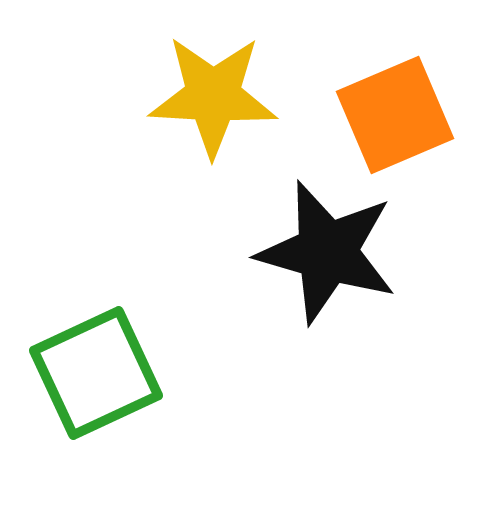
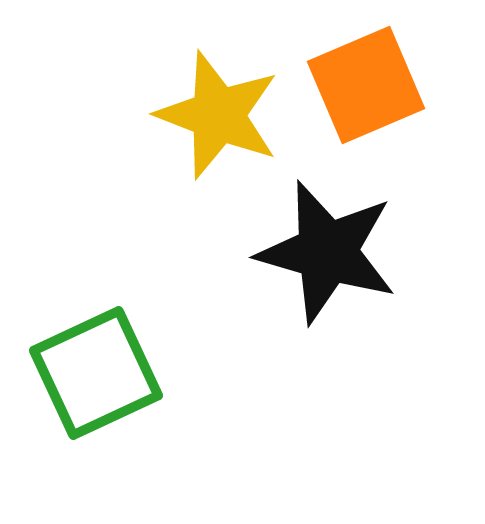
yellow star: moved 5 px right, 19 px down; rotated 18 degrees clockwise
orange square: moved 29 px left, 30 px up
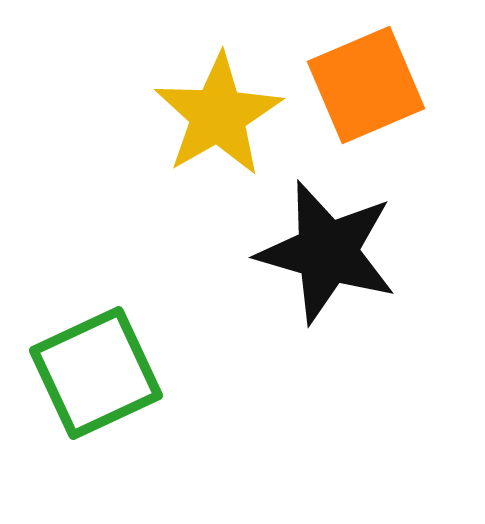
yellow star: rotated 21 degrees clockwise
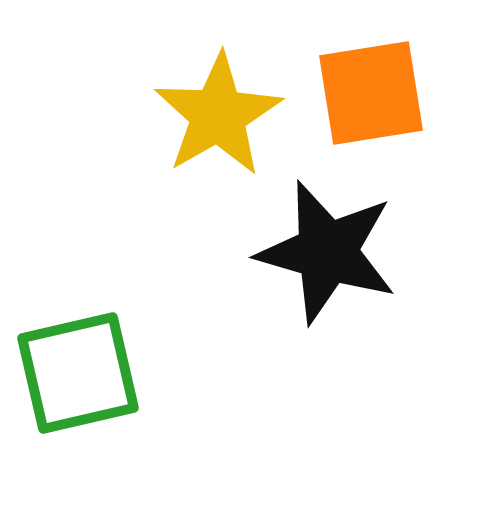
orange square: moved 5 px right, 8 px down; rotated 14 degrees clockwise
green square: moved 18 px left; rotated 12 degrees clockwise
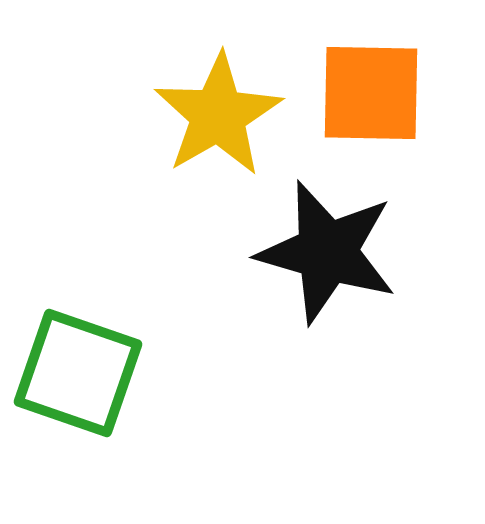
orange square: rotated 10 degrees clockwise
green square: rotated 32 degrees clockwise
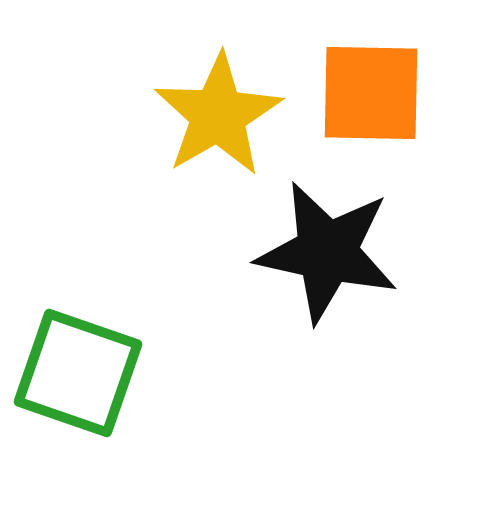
black star: rotated 4 degrees counterclockwise
